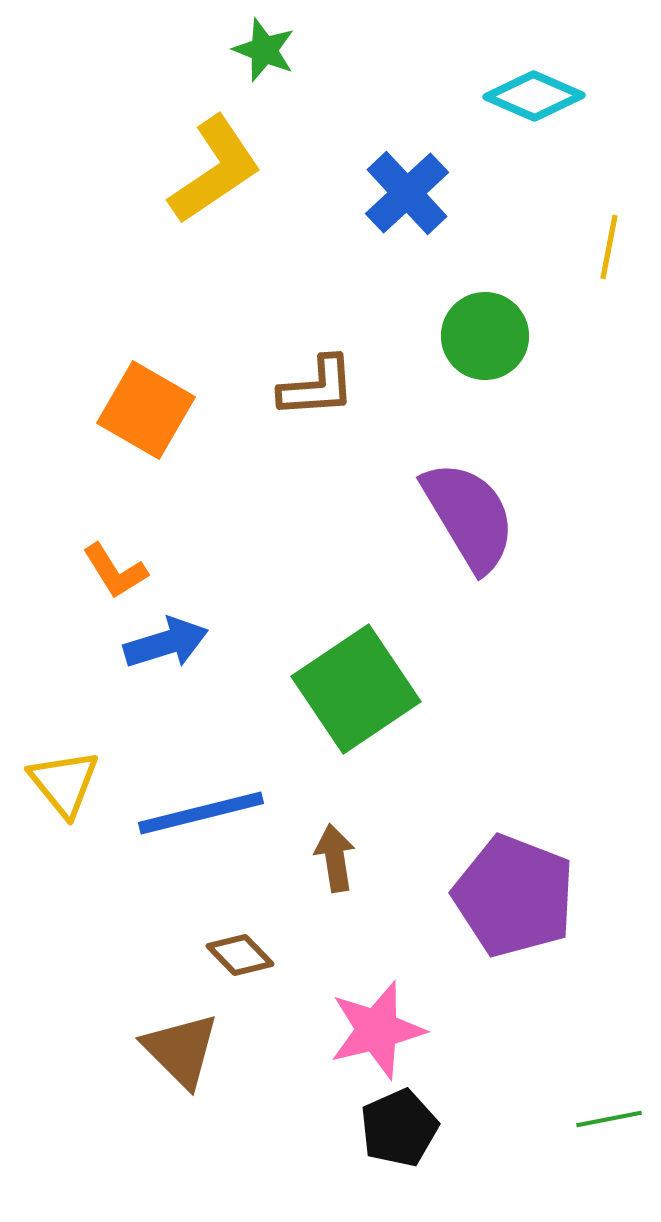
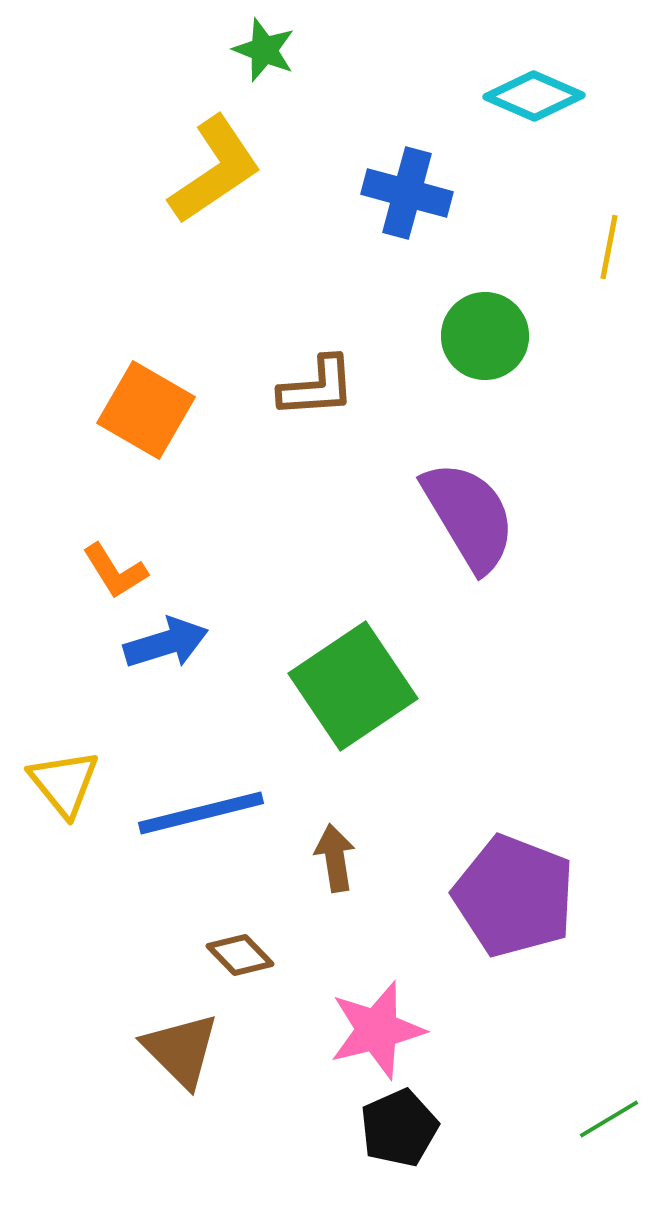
blue cross: rotated 32 degrees counterclockwise
green square: moved 3 px left, 3 px up
green line: rotated 20 degrees counterclockwise
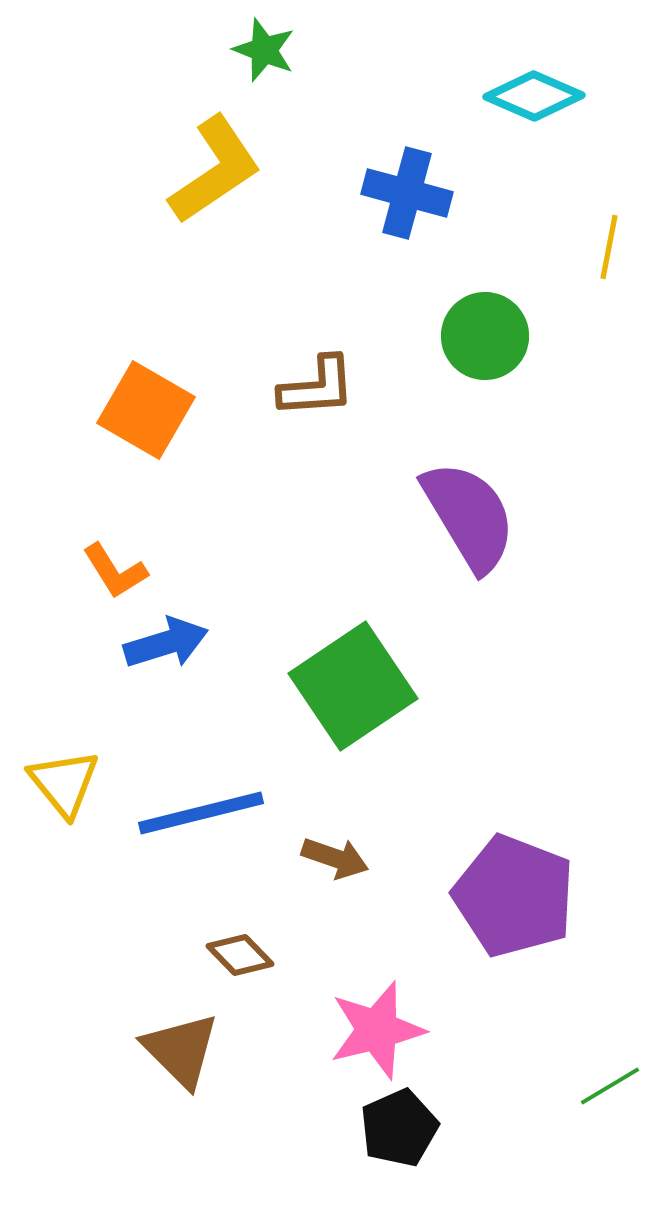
brown arrow: rotated 118 degrees clockwise
green line: moved 1 px right, 33 px up
